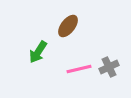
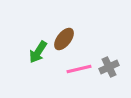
brown ellipse: moved 4 px left, 13 px down
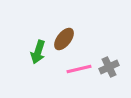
green arrow: rotated 15 degrees counterclockwise
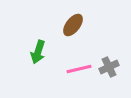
brown ellipse: moved 9 px right, 14 px up
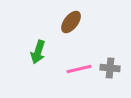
brown ellipse: moved 2 px left, 3 px up
gray cross: moved 1 px right, 1 px down; rotated 30 degrees clockwise
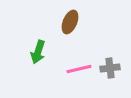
brown ellipse: moved 1 px left; rotated 15 degrees counterclockwise
gray cross: rotated 12 degrees counterclockwise
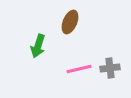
green arrow: moved 6 px up
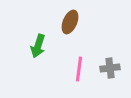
pink line: rotated 70 degrees counterclockwise
